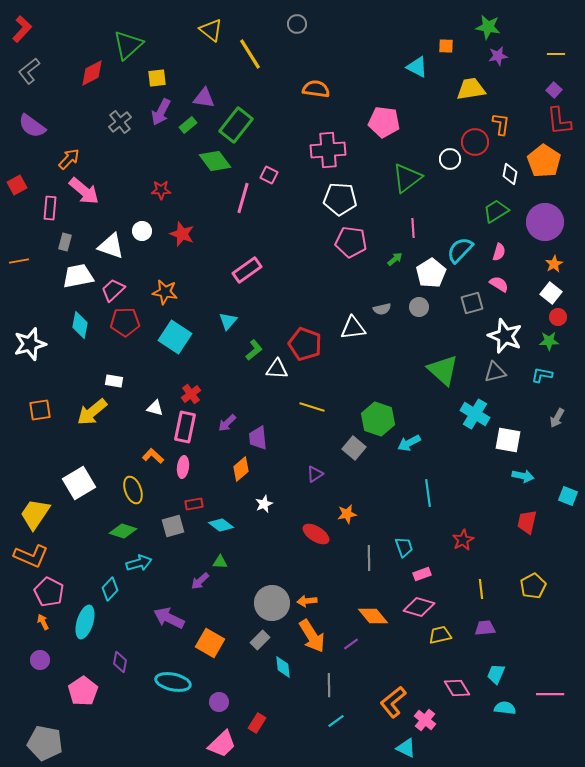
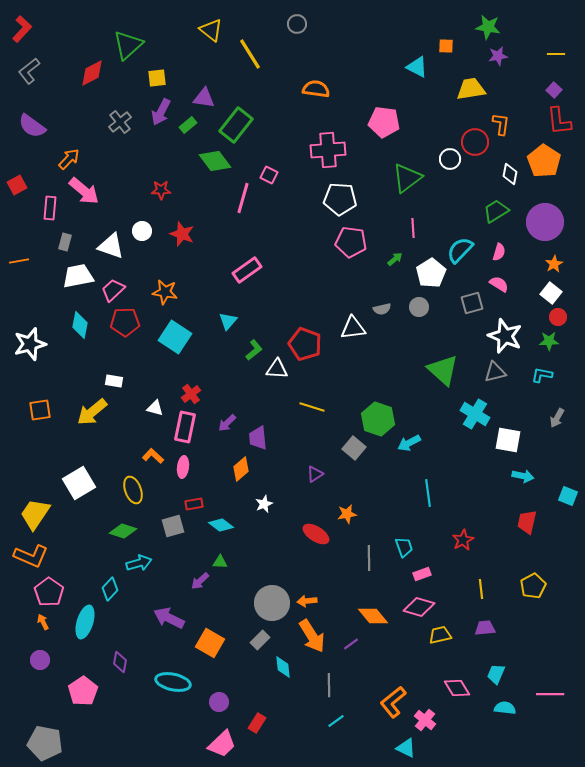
pink pentagon at (49, 592): rotated 8 degrees clockwise
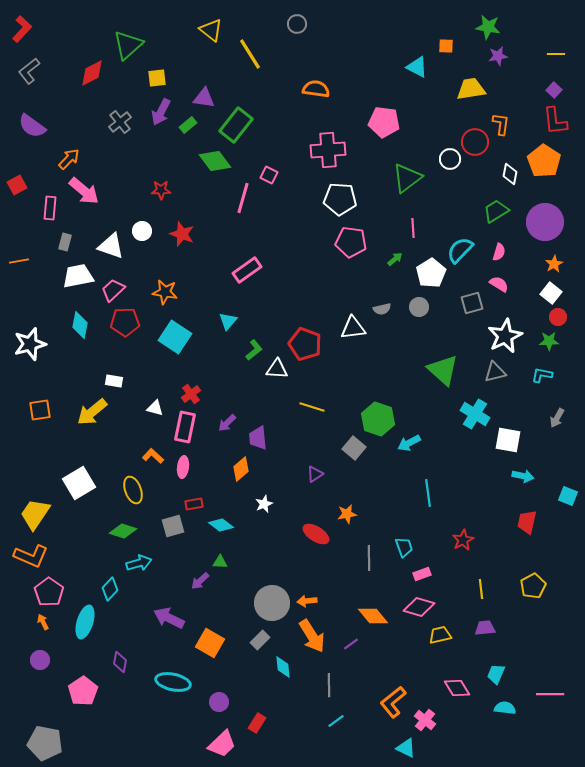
red L-shape at (559, 121): moved 4 px left
white star at (505, 336): rotated 24 degrees clockwise
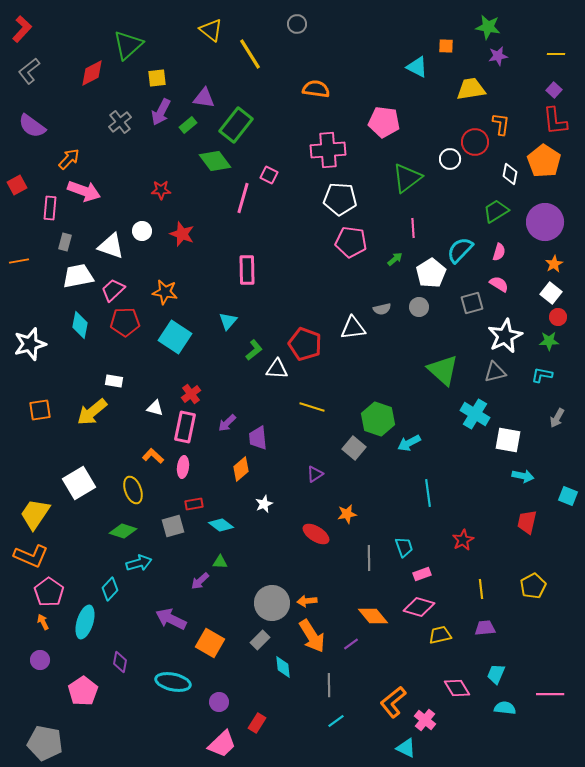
pink arrow at (84, 191): rotated 20 degrees counterclockwise
pink rectangle at (247, 270): rotated 56 degrees counterclockwise
purple arrow at (169, 618): moved 2 px right, 1 px down
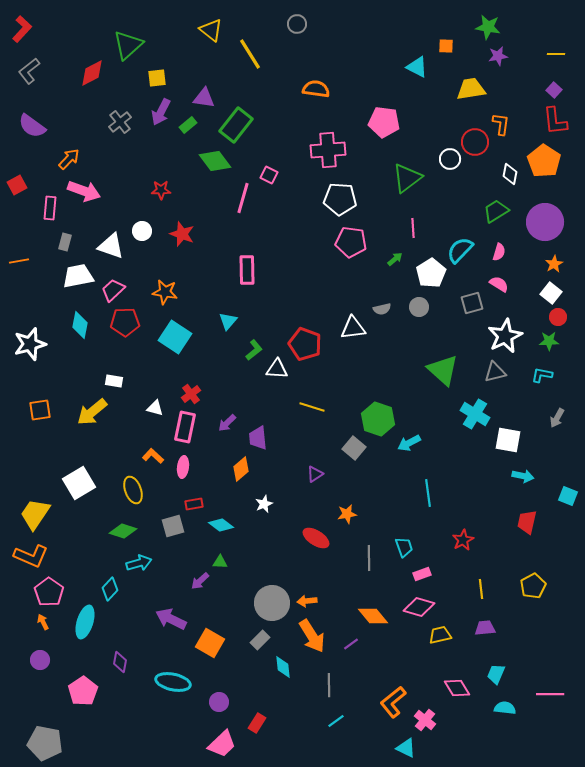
red ellipse at (316, 534): moved 4 px down
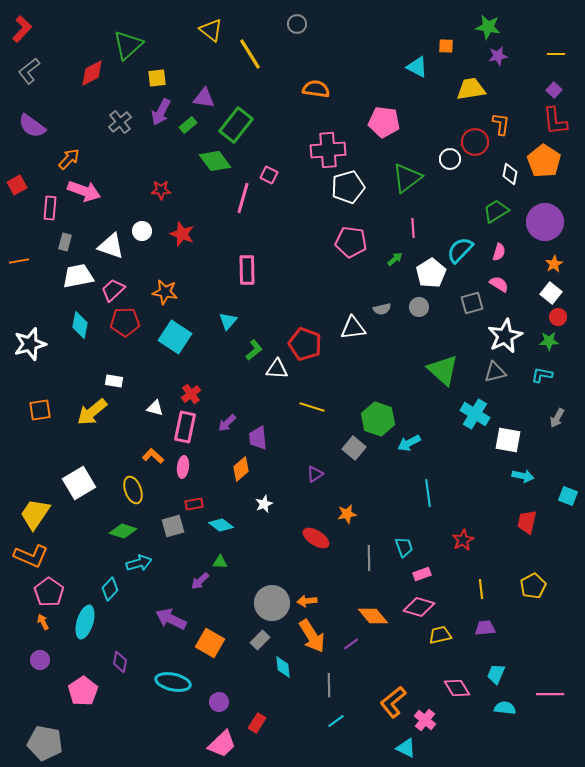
white pentagon at (340, 199): moved 8 px right, 12 px up; rotated 20 degrees counterclockwise
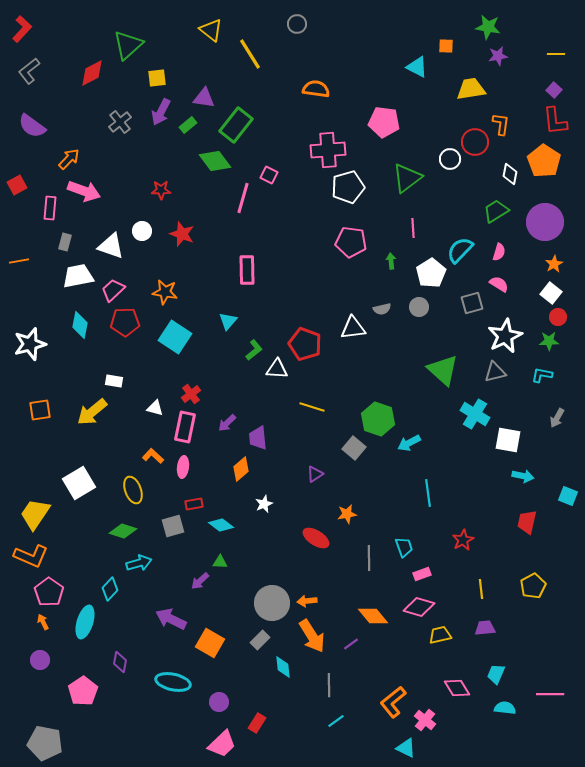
green arrow at (395, 259): moved 4 px left, 2 px down; rotated 56 degrees counterclockwise
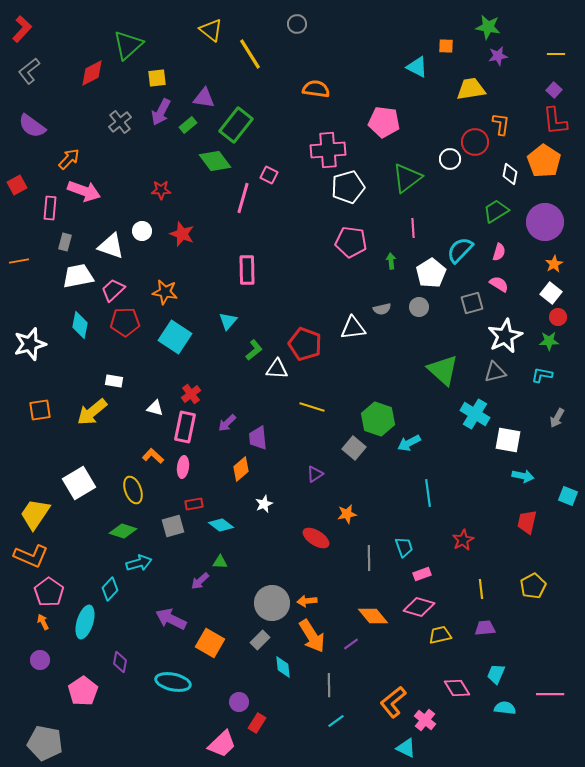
purple circle at (219, 702): moved 20 px right
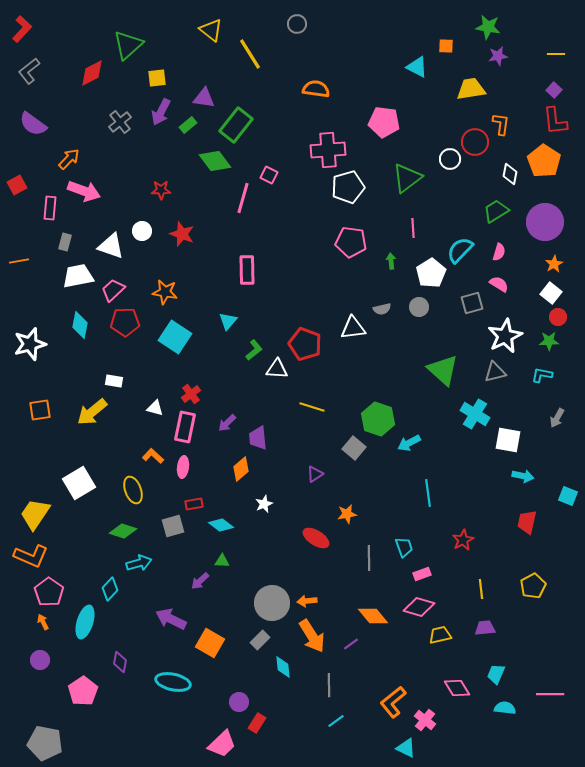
purple semicircle at (32, 126): moved 1 px right, 2 px up
green triangle at (220, 562): moved 2 px right, 1 px up
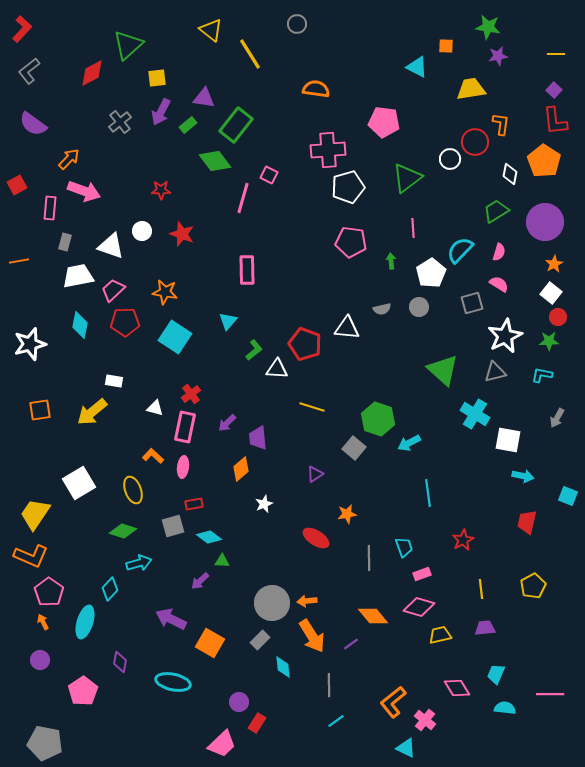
white triangle at (353, 328): moved 6 px left; rotated 12 degrees clockwise
cyan diamond at (221, 525): moved 12 px left, 12 px down
